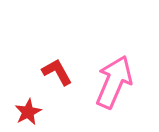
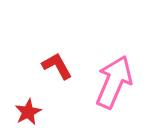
red L-shape: moved 6 px up
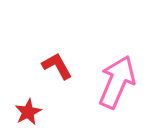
pink arrow: moved 3 px right
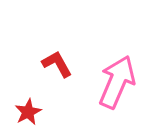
red L-shape: moved 2 px up
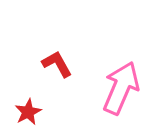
pink arrow: moved 4 px right, 6 px down
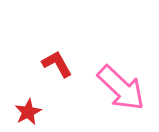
pink arrow: rotated 110 degrees clockwise
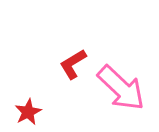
red L-shape: moved 16 px right; rotated 92 degrees counterclockwise
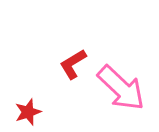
red star: rotated 8 degrees clockwise
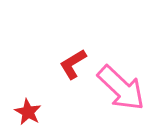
red star: rotated 24 degrees counterclockwise
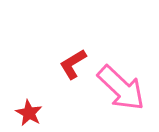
red star: moved 1 px right, 1 px down
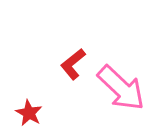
red L-shape: rotated 8 degrees counterclockwise
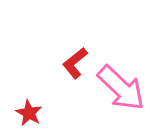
red L-shape: moved 2 px right, 1 px up
